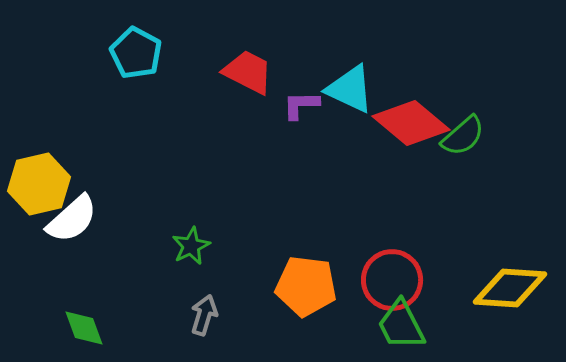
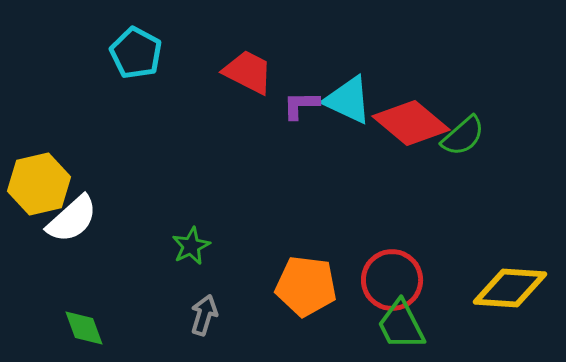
cyan triangle: moved 2 px left, 11 px down
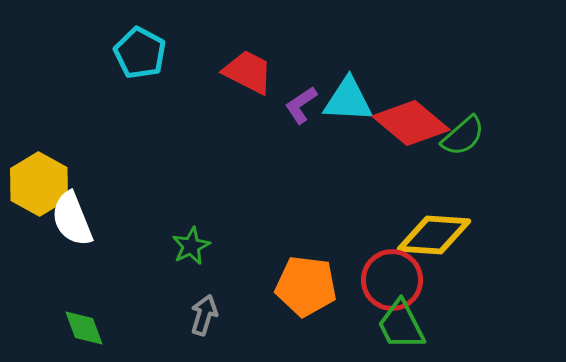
cyan pentagon: moved 4 px right
cyan triangle: rotated 22 degrees counterclockwise
purple L-shape: rotated 33 degrees counterclockwise
yellow hexagon: rotated 18 degrees counterclockwise
white semicircle: rotated 110 degrees clockwise
yellow diamond: moved 76 px left, 53 px up
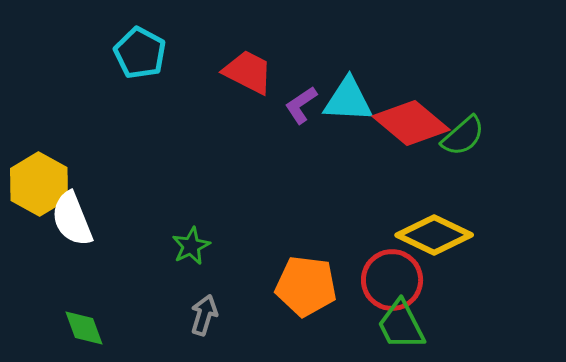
yellow diamond: rotated 22 degrees clockwise
